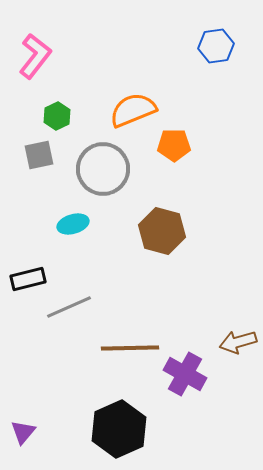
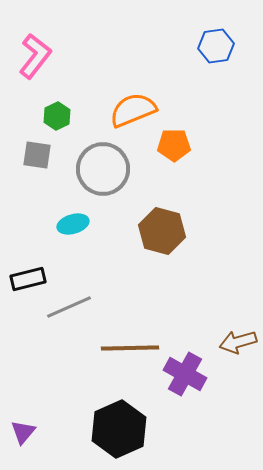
gray square: moved 2 px left; rotated 20 degrees clockwise
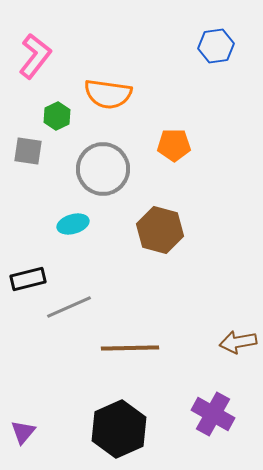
orange semicircle: moved 25 px left, 16 px up; rotated 150 degrees counterclockwise
gray square: moved 9 px left, 4 px up
brown hexagon: moved 2 px left, 1 px up
brown arrow: rotated 6 degrees clockwise
purple cross: moved 28 px right, 40 px down
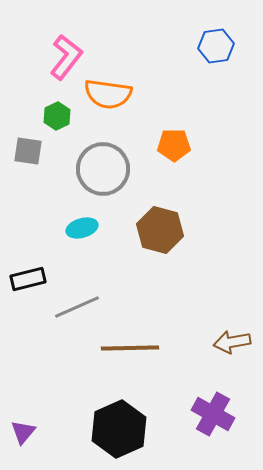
pink L-shape: moved 31 px right, 1 px down
cyan ellipse: moved 9 px right, 4 px down
gray line: moved 8 px right
brown arrow: moved 6 px left
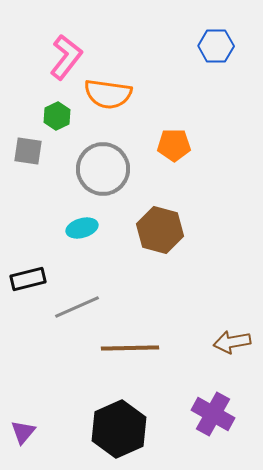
blue hexagon: rotated 8 degrees clockwise
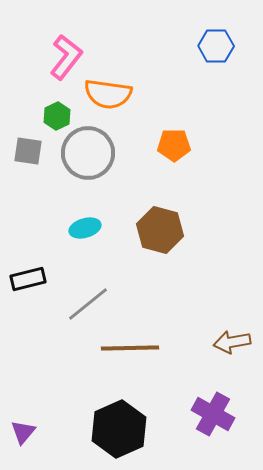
gray circle: moved 15 px left, 16 px up
cyan ellipse: moved 3 px right
gray line: moved 11 px right, 3 px up; rotated 15 degrees counterclockwise
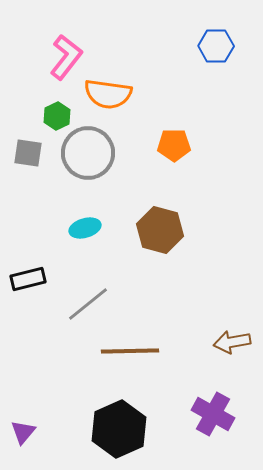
gray square: moved 2 px down
brown line: moved 3 px down
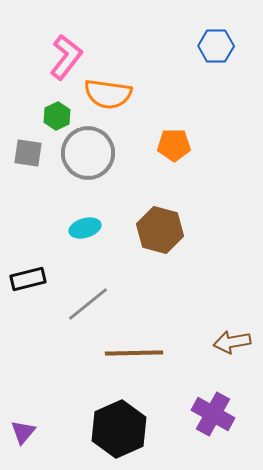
brown line: moved 4 px right, 2 px down
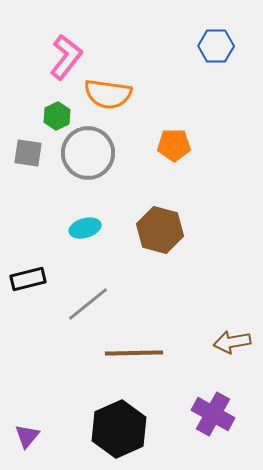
purple triangle: moved 4 px right, 4 px down
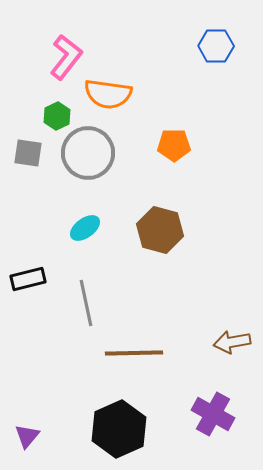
cyan ellipse: rotated 20 degrees counterclockwise
gray line: moved 2 px left, 1 px up; rotated 63 degrees counterclockwise
